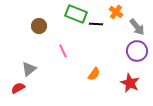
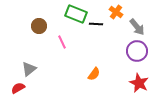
pink line: moved 1 px left, 9 px up
red star: moved 9 px right
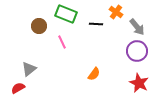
green rectangle: moved 10 px left
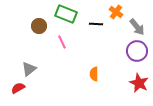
orange semicircle: rotated 144 degrees clockwise
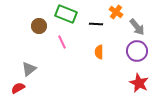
orange semicircle: moved 5 px right, 22 px up
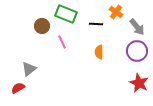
brown circle: moved 3 px right
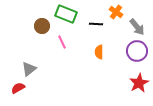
red star: rotated 18 degrees clockwise
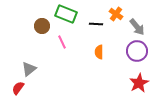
orange cross: moved 2 px down
red semicircle: rotated 24 degrees counterclockwise
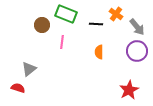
brown circle: moved 1 px up
pink line: rotated 32 degrees clockwise
red star: moved 10 px left, 7 px down
red semicircle: rotated 72 degrees clockwise
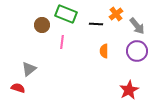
orange cross: rotated 16 degrees clockwise
gray arrow: moved 1 px up
orange semicircle: moved 5 px right, 1 px up
